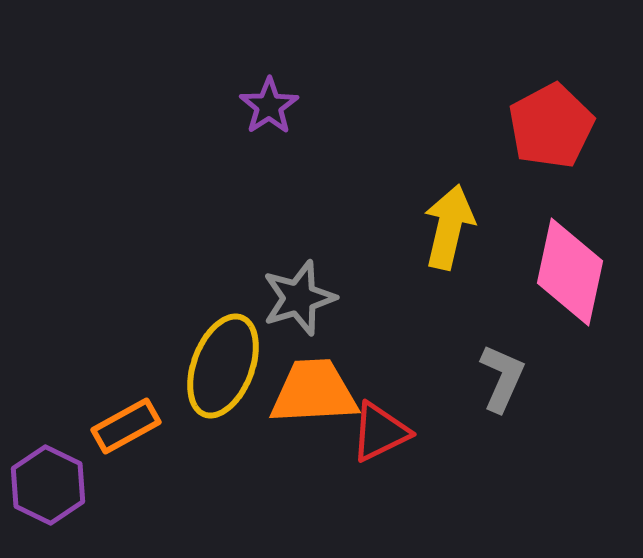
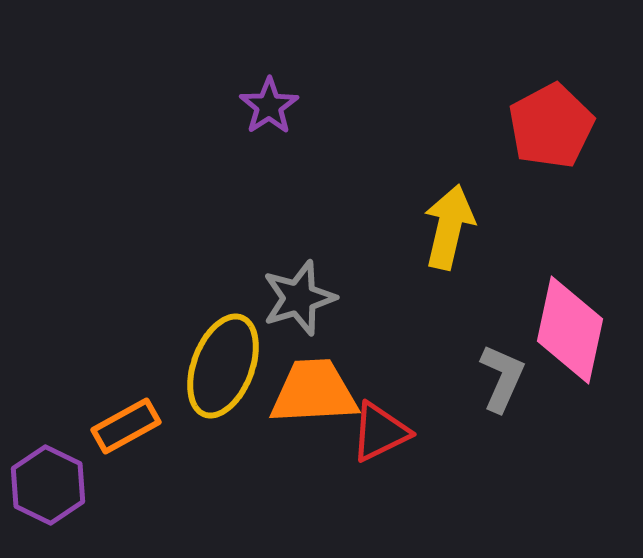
pink diamond: moved 58 px down
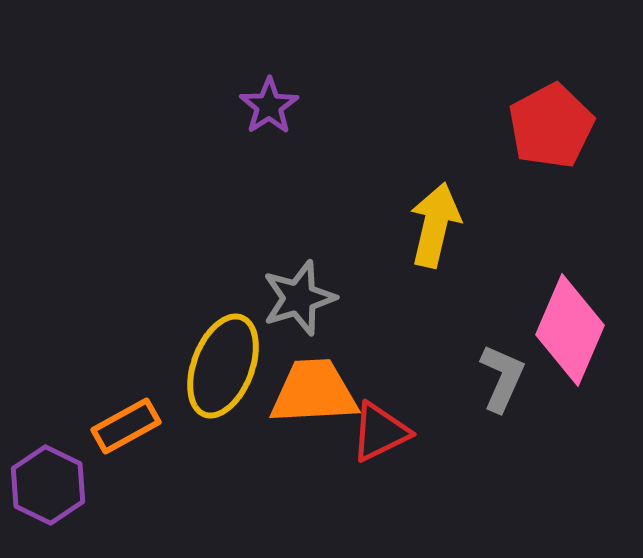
yellow arrow: moved 14 px left, 2 px up
pink diamond: rotated 11 degrees clockwise
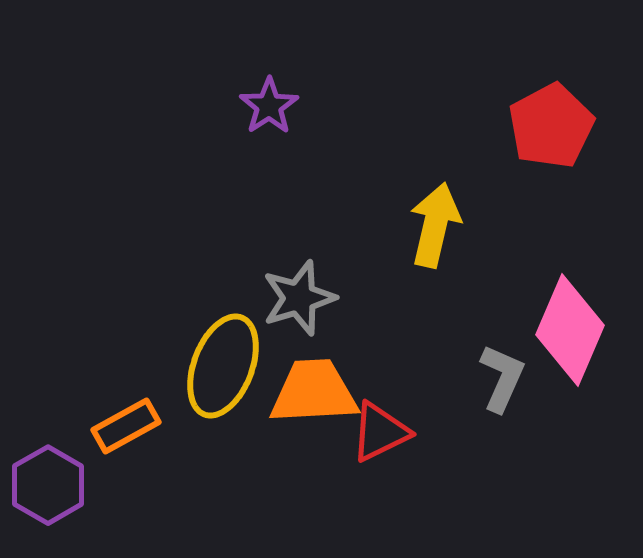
purple hexagon: rotated 4 degrees clockwise
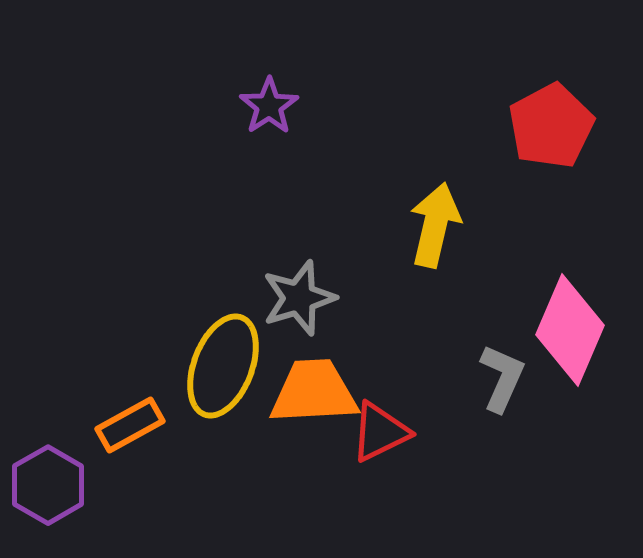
orange rectangle: moved 4 px right, 1 px up
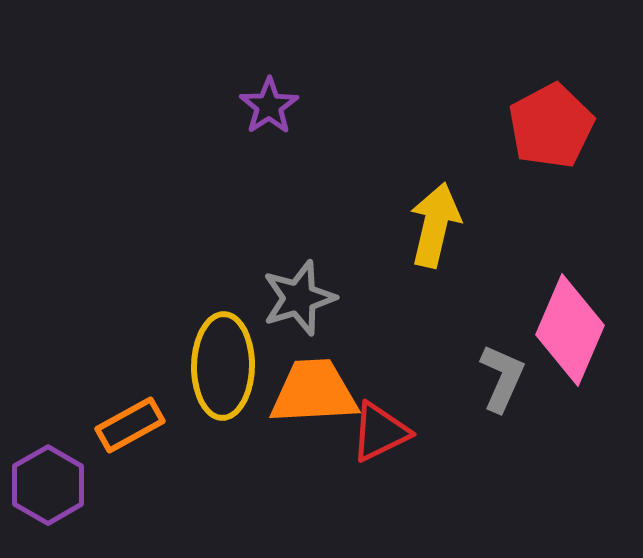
yellow ellipse: rotated 20 degrees counterclockwise
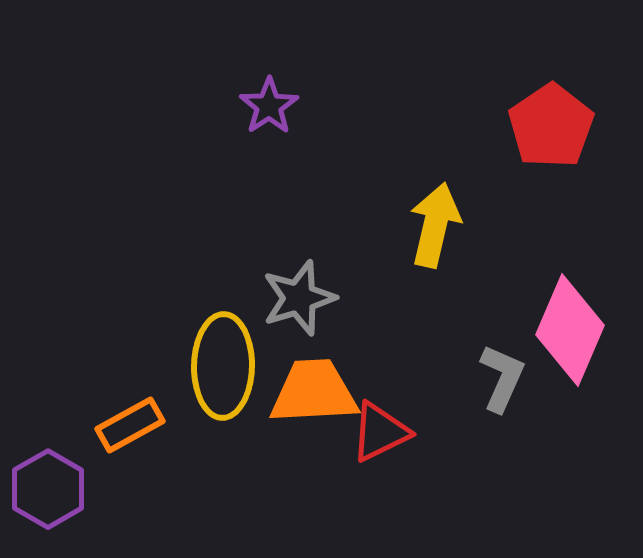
red pentagon: rotated 6 degrees counterclockwise
purple hexagon: moved 4 px down
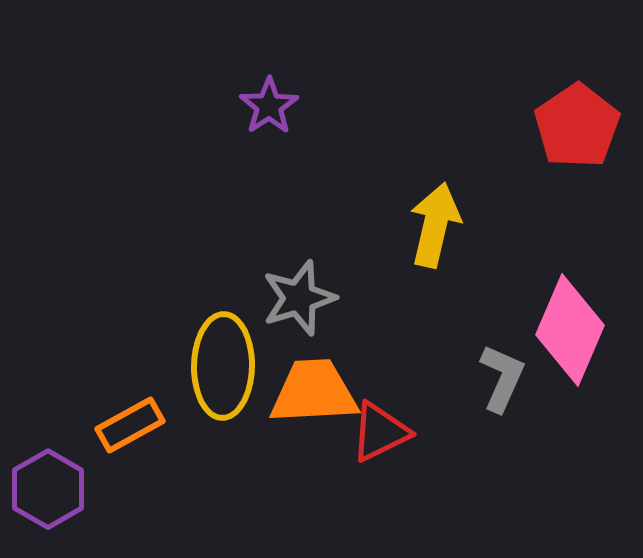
red pentagon: moved 26 px right
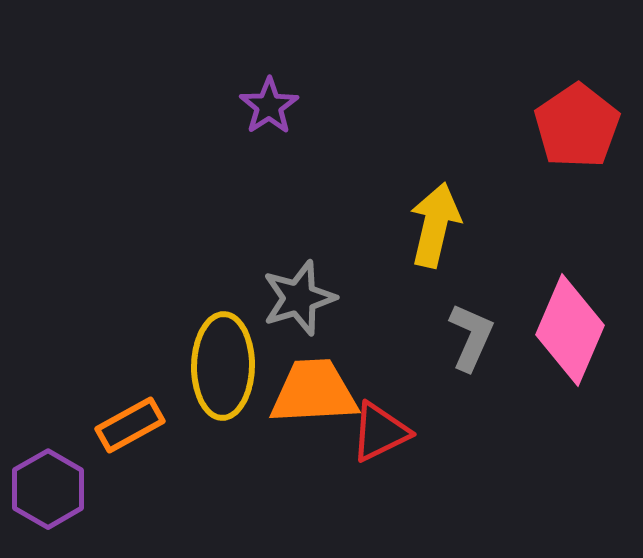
gray L-shape: moved 31 px left, 41 px up
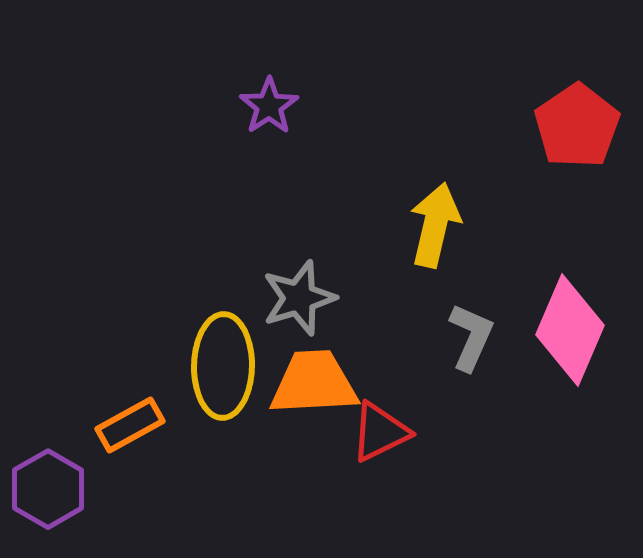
orange trapezoid: moved 9 px up
